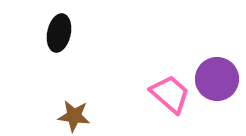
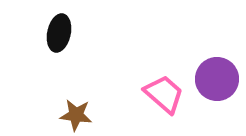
pink trapezoid: moved 6 px left
brown star: moved 2 px right, 1 px up
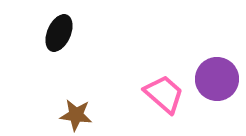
black ellipse: rotated 12 degrees clockwise
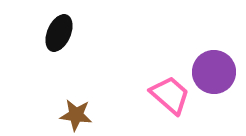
purple circle: moved 3 px left, 7 px up
pink trapezoid: moved 6 px right, 1 px down
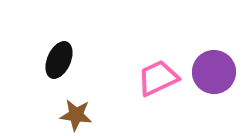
black ellipse: moved 27 px down
pink trapezoid: moved 12 px left, 17 px up; rotated 66 degrees counterclockwise
